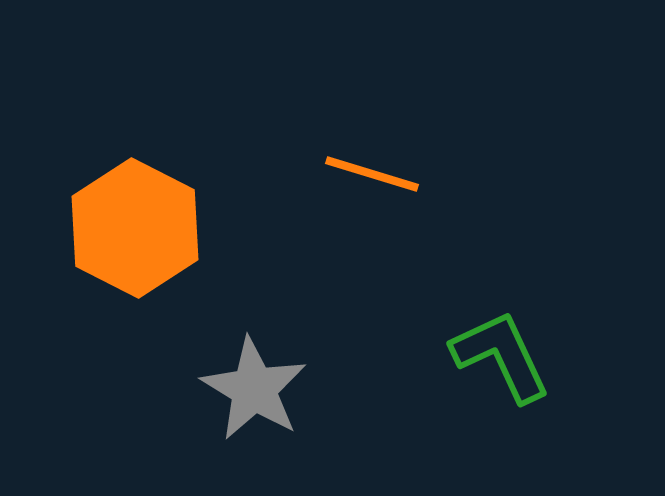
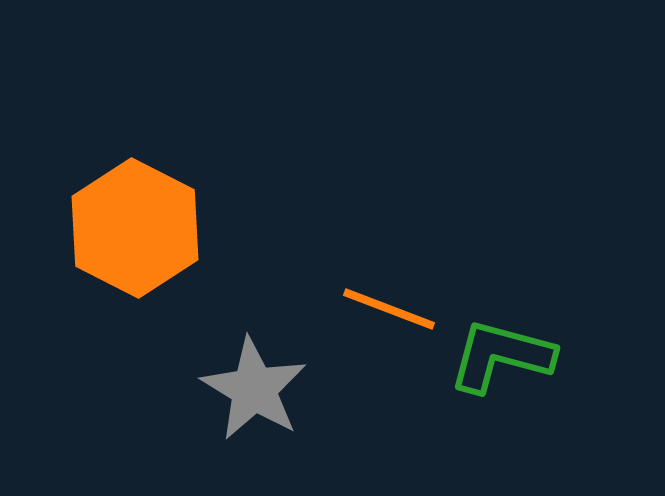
orange line: moved 17 px right, 135 px down; rotated 4 degrees clockwise
green L-shape: rotated 50 degrees counterclockwise
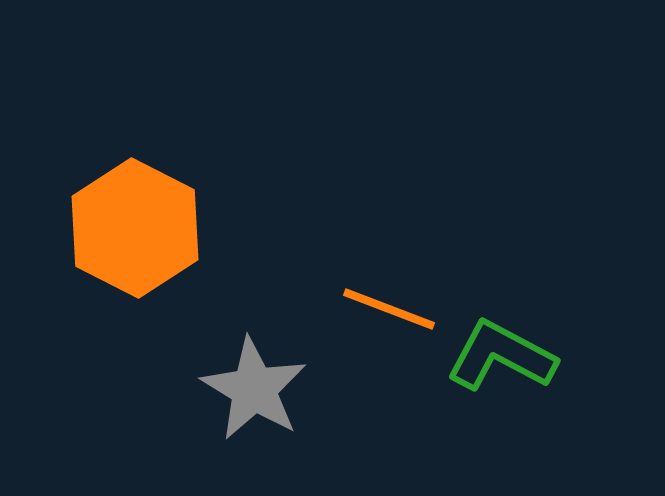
green L-shape: rotated 13 degrees clockwise
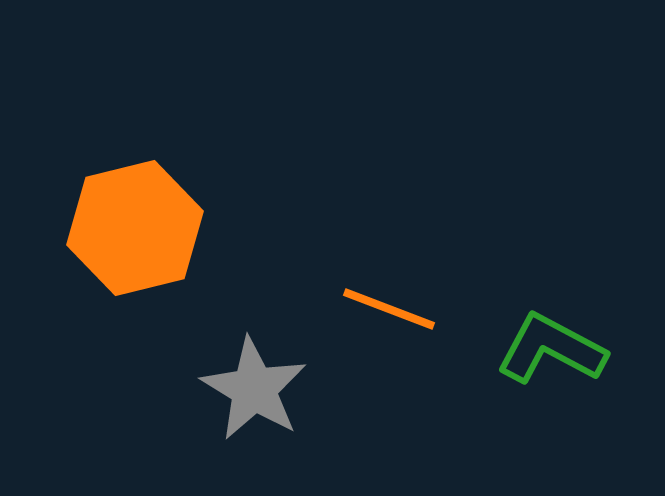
orange hexagon: rotated 19 degrees clockwise
green L-shape: moved 50 px right, 7 px up
